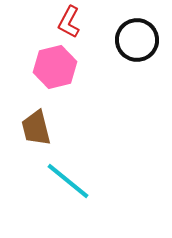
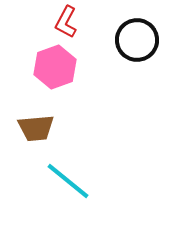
red L-shape: moved 3 px left
pink hexagon: rotated 6 degrees counterclockwise
brown trapezoid: rotated 81 degrees counterclockwise
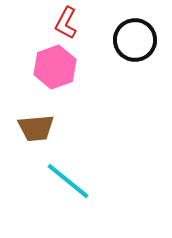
red L-shape: moved 1 px down
black circle: moved 2 px left
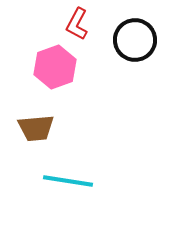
red L-shape: moved 11 px right, 1 px down
cyan line: rotated 30 degrees counterclockwise
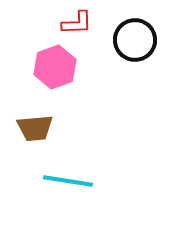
red L-shape: moved 1 px up; rotated 120 degrees counterclockwise
brown trapezoid: moved 1 px left
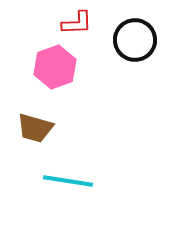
brown trapezoid: rotated 21 degrees clockwise
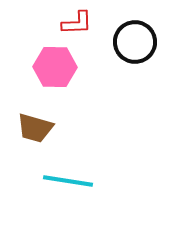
black circle: moved 2 px down
pink hexagon: rotated 21 degrees clockwise
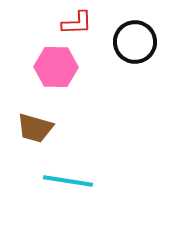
pink hexagon: moved 1 px right
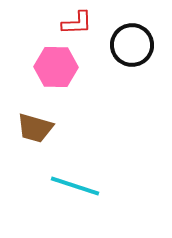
black circle: moved 3 px left, 3 px down
cyan line: moved 7 px right, 5 px down; rotated 9 degrees clockwise
